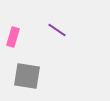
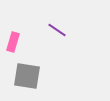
pink rectangle: moved 5 px down
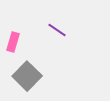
gray square: rotated 36 degrees clockwise
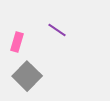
pink rectangle: moved 4 px right
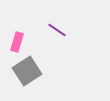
gray square: moved 5 px up; rotated 12 degrees clockwise
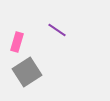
gray square: moved 1 px down
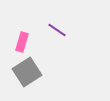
pink rectangle: moved 5 px right
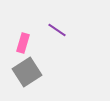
pink rectangle: moved 1 px right, 1 px down
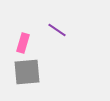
gray square: rotated 28 degrees clockwise
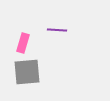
purple line: rotated 30 degrees counterclockwise
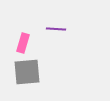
purple line: moved 1 px left, 1 px up
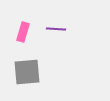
pink rectangle: moved 11 px up
